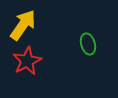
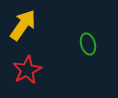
red star: moved 9 px down
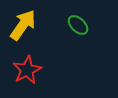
green ellipse: moved 10 px left, 19 px up; rotated 30 degrees counterclockwise
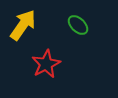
red star: moved 19 px right, 6 px up
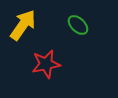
red star: rotated 16 degrees clockwise
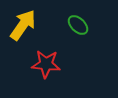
red star: rotated 16 degrees clockwise
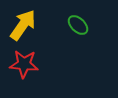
red star: moved 22 px left
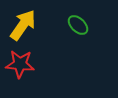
red star: moved 4 px left
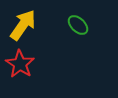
red star: rotated 28 degrees clockwise
